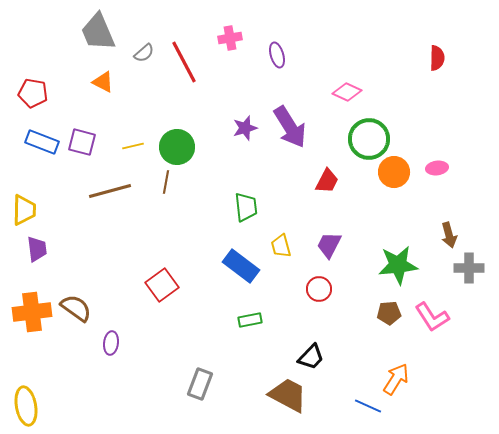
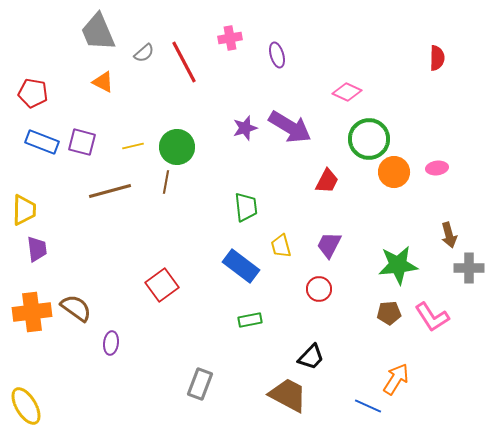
purple arrow at (290, 127): rotated 27 degrees counterclockwise
yellow ellipse at (26, 406): rotated 21 degrees counterclockwise
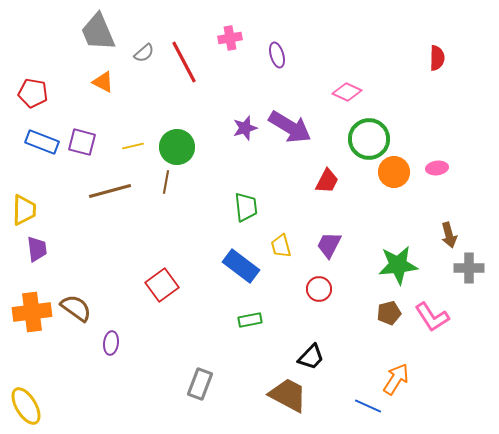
brown pentagon at (389, 313): rotated 10 degrees counterclockwise
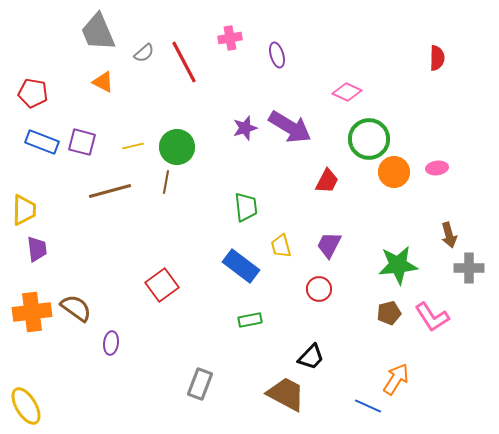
brown trapezoid at (288, 395): moved 2 px left, 1 px up
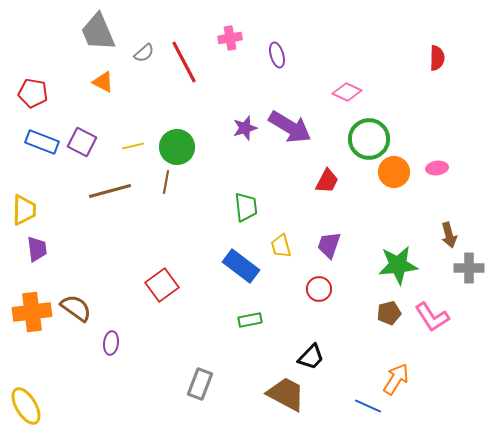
purple square at (82, 142): rotated 12 degrees clockwise
purple trapezoid at (329, 245): rotated 8 degrees counterclockwise
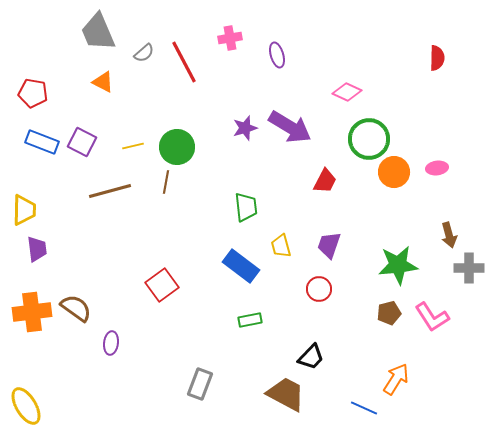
red trapezoid at (327, 181): moved 2 px left
blue line at (368, 406): moved 4 px left, 2 px down
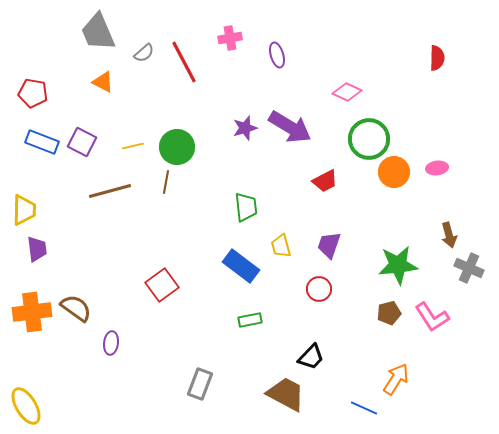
red trapezoid at (325, 181): rotated 36 degrees clockwise
gray cross at (469, 268): rotated 24 degrees clockwise
